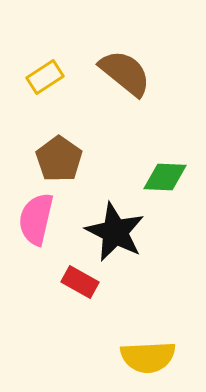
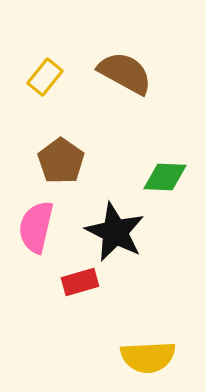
brown semicircle: rotated 10 degrees counterclockwise
yellow rectangle: rotated 18 degrees counterclockwise
brown pentagon: moved 2 px right, 2 px down
pink semicircle: moved 8 px down
red rectangle: rotated 45 degrees counterclockwise
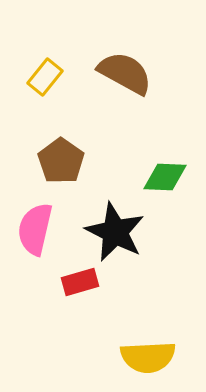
pink semicircle: moved 1 px left, 2 px down
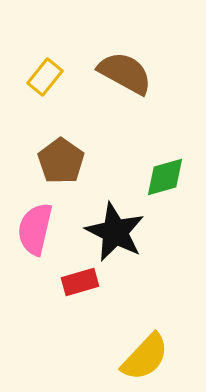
green diamond: rotated 18 degrees counterclockwise
yellow semicircle: moved 3 px left; rotated 44 degrees counterclockwise
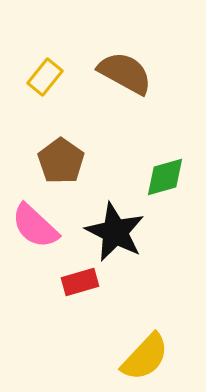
pink semicircle: moved 3 px up; rotated 60 degrees counterclockwise
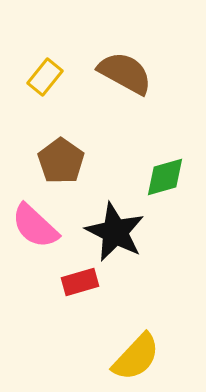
yellow semicircle: moved 9 px left
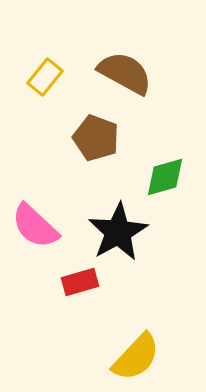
brown pentagon: moved 35 px right, 23 px up; rotated 15 degrees counterclockwise
black star: moved 3 px right; rotated 16 degrees clockwise
